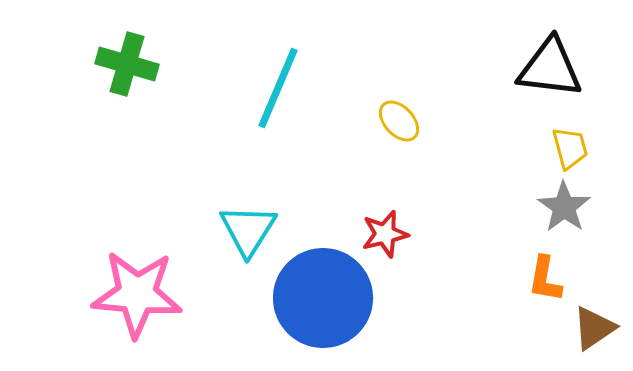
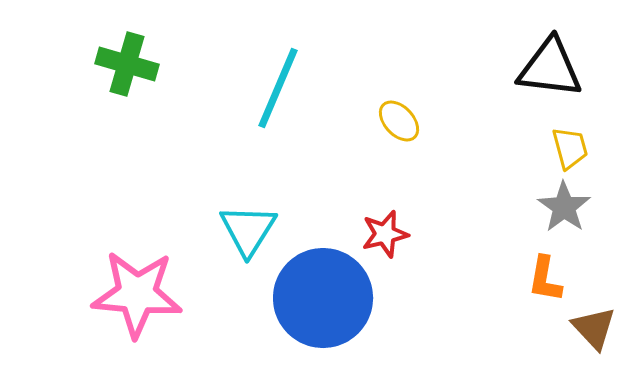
brown triangle: rotated 39 degrees counterclockwise
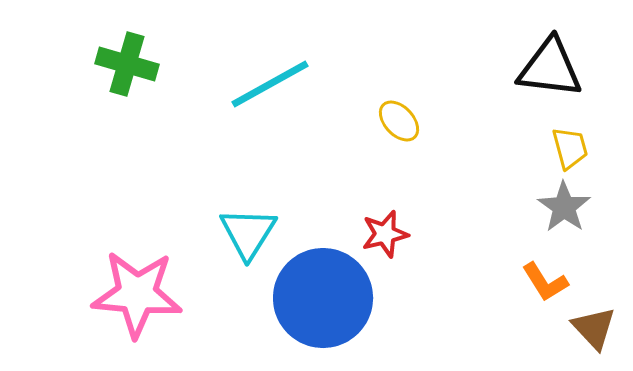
cyan line: moved 8 px left, 4 px up; rotated 38 degrees clockwise
cyan triangle: moved 3 px down
orange L-shape: moved 3 px down; rotated 42 degrees counterclockwise
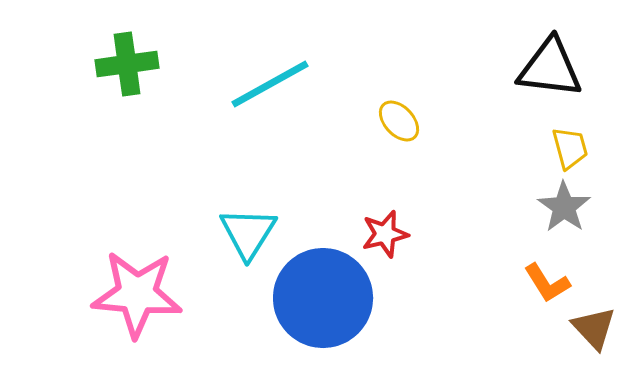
green cross: rotated 24 degrees counterclockwise
orange L-shape: moved 2 px right, 1 px down
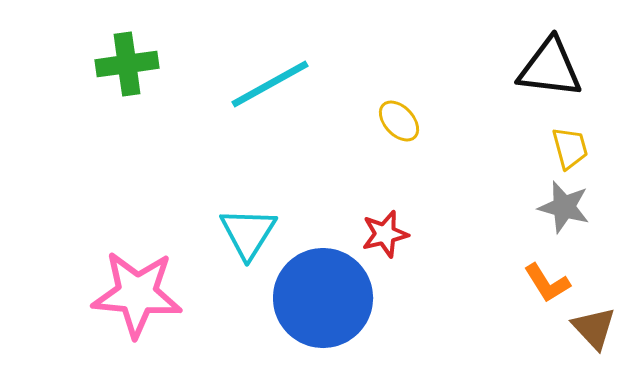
gray star: rotated 20 degrees counterclockwise
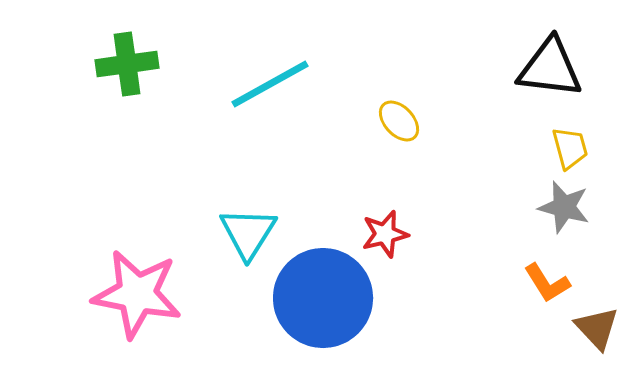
pink star: rotated 6 degrees clockwise
brown triangle: moved 3 px right
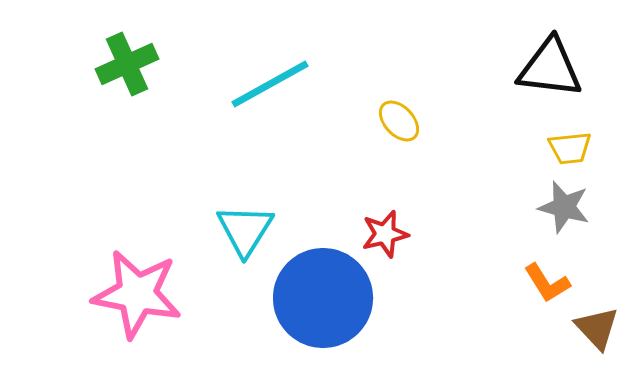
green cross: rotated 16 degrees counterclockwise
yellow trapezoid: rotated 99 degrees clockwise
cyan triangle: moved 3 px left, 3 px up
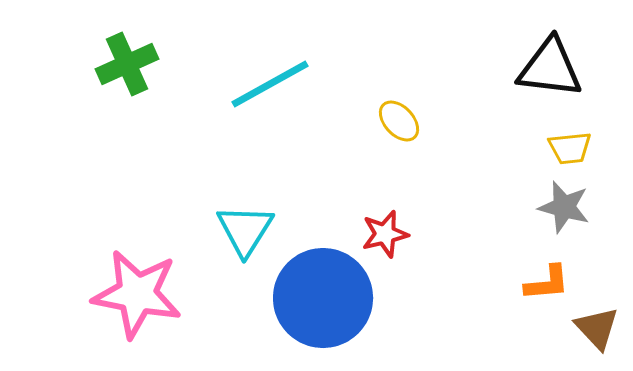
orange L-shape: rotated 63 degrees counterclockwise
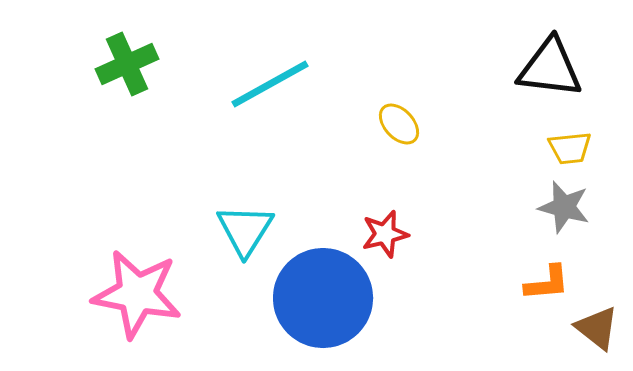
yellow ellipse: moved 3 px down
brown triangle: rotated 9 degrees counterclockwise
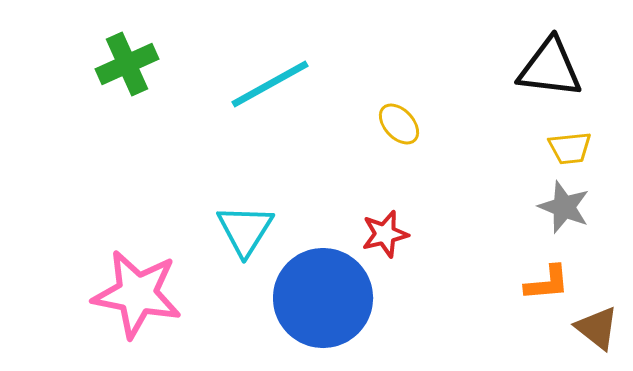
gray star: rotated 6 degrees clockwise
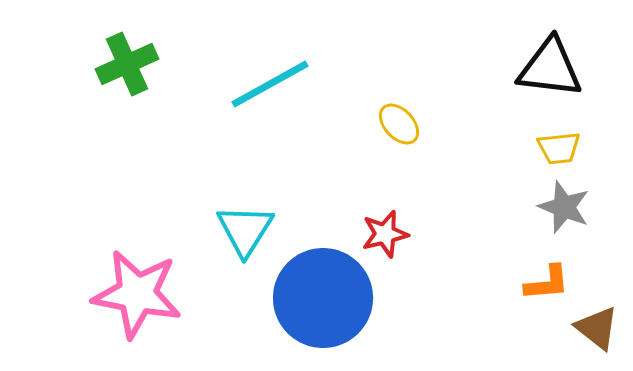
yellow trapezoid: moved 11 px left
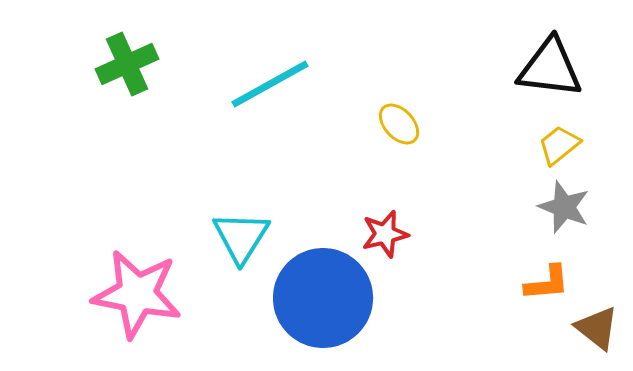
yellow trapezoid: moved 3 px up; rotated 147 degrees clockwise
cyan triangle: moved 4 px left, 7 px down
